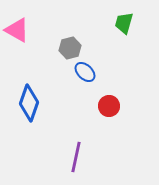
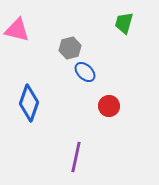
pink triangle: rotated 16 degrees counterclockwise
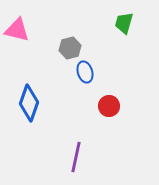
blue ellipse: rotated 30 degrees clockwise
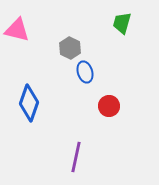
green trapezoid: moved 2 px left
gray hexagon: rotated 20 degrees counterclockwise
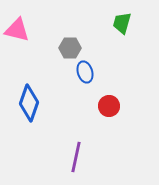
gray hexagon: rotated 25 degrees counterclockwise
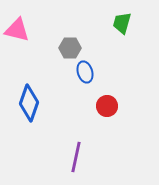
red circle: moved 2 px left
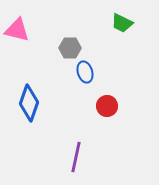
green trapezoid: rotated 80 degrees counterclockwise
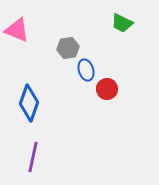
pink triangle: rotated 8 degrees clockwise
gray hexagon: moved 2 px left; rotated 10 degrees counterclockwise
blue ellipse: moved 1 px right, 2 px up
red circle: moved 17 px up
purple line: moved 43 px left
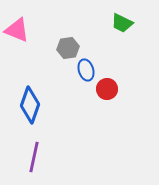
blue diamond: moved 1 px right, 2 px down
purple line: moved 1 px right
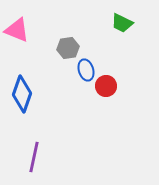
red circle: moved 1 px left, 3 px up
blue diamond: moved 8 px left, 11 px up
